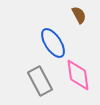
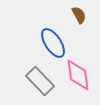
gray rectangle: rotated 16 degrees counterclockwise
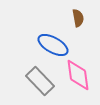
brown semicircle: moved 1 px left, 3 px down; rotated 18 degrees clockwise
blue ellipse: moved 2 px down; rotated 28 degrees counterclockwise
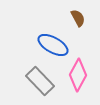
brown semicircle: rotated 18 degrees counterclockwise
pink diamond: rotated 36 degrees clockwise
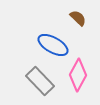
brown semicircle: rotated 18 degrees counterclockwise
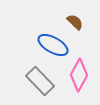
brown semicircle: moved 3 px left, 4 px down
pink diamond: moved 1 px right
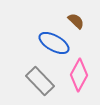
brown semicircle: moved 1 px right, 1 px up
blue ellipse: moved 1 px right, 2 px up
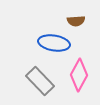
brown semicircle: rotated 132 degrees clockwise
blue ellipse: rotated 20 degrees counterclockwise
